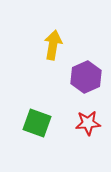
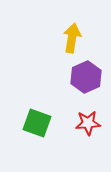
yellow arrow: moved 19 px right, 7 px up
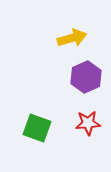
yellow arrow: rotated 64 degrees clockwise
green square: moved 5 px down
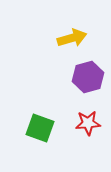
purple hexagon: moved 2 px right; rotated 8 degrees clockwise
green square: moved 3 px right
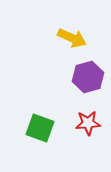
yellow arrow: rotated 40 degrees clockwise
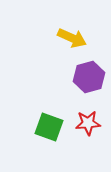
purple hexagon: moved 1 px right
green square: moved 9 px right, 1 px up
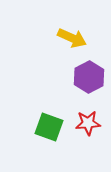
purple hexagon: rotated 12 degrees counterclockwise
